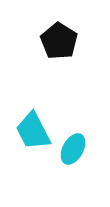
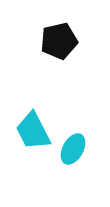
black pentagon: rotated 27 degrees clockwise
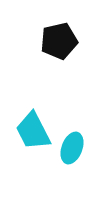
cyan ellipse: moved 1 px left, 1 px up; rotated 8 degrees counterclockwise
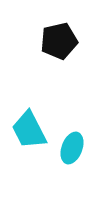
cyan trapezoid: moved 4 px left, 1 px up
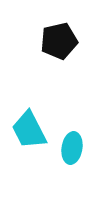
cyan ellipse: rotated 12 degrees counterclockwise
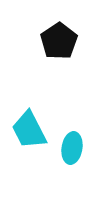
black pentagon: rotated 21 degrees counterclockwise
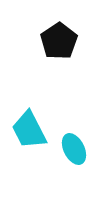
cyan ellipse: moved 2 px right, 1 px down; rotated 36 degrees counterclockwise
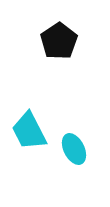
cyan trapezoid: moved 1 px down
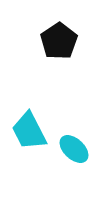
cyan ellipse: rotated 20 degrees counterclockwise
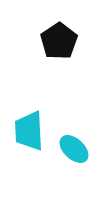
cyan trapezoid: rotated 24 degrees clockwise
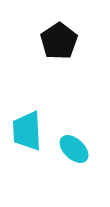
cyan trapezoid: moved 2 px left
